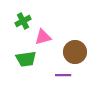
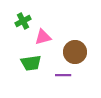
green trapezoid: moved 5 px right, 4 px down
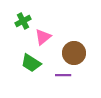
pink triangle: rotated 24 degrees counterclockwise
brown circle: moved 1 px left, 1 px down
green trapezoid: rotated 40 degrees clockwise
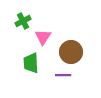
pink triangle: rotated 18 degrees counterclockwise
brown circle: moved 3 px left, 1 px up
green trapezoid: rotated 55 degrees clockwise
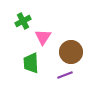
purple line: moved 2 px right; rotated 21 degrees counterclockwise
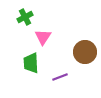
green cross: moved 2 px right, 4 px up
brown circle: moved 14 px right
purple line: moved 5 px left, 2 px down
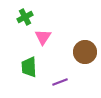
green trapezoid: moved 2 px left, 4 px down
purple line: moved 5 px down
